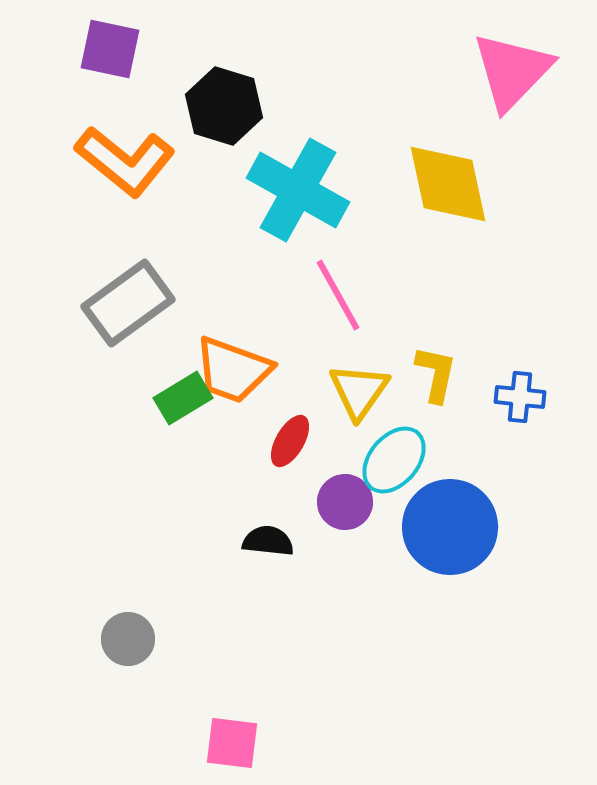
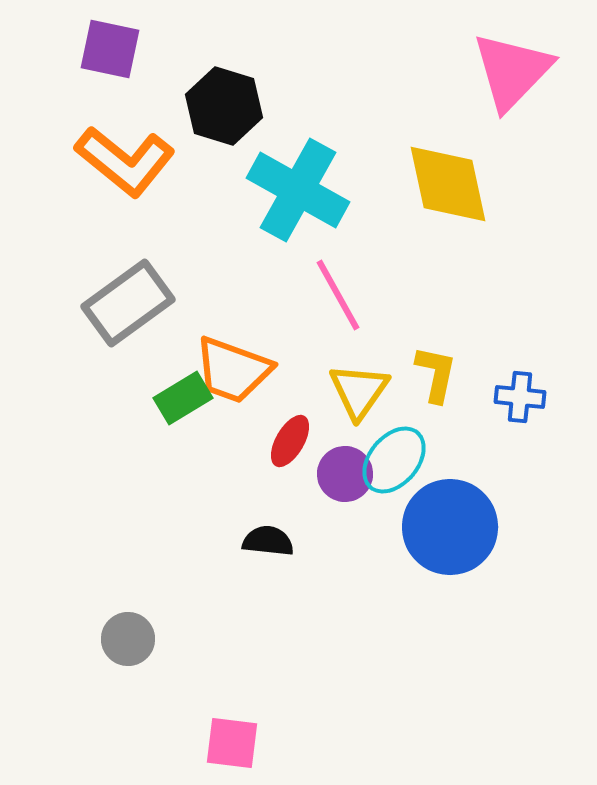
purple circle: moved 28 px up
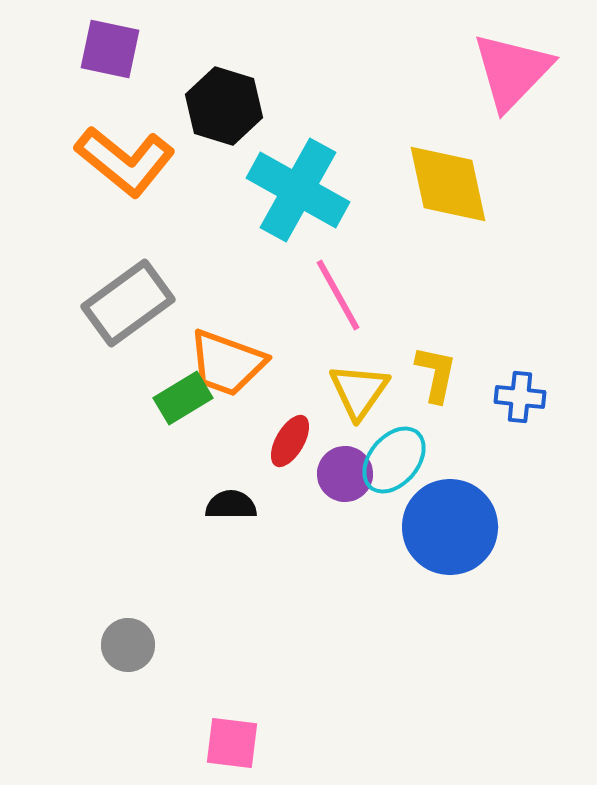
orange trapezoid: moved 6 px left, 7 px up
black semicircle: moved 37 px left, 36 px up; rotated 6 degrees counterclockwise
gray circle: moved 6 px down
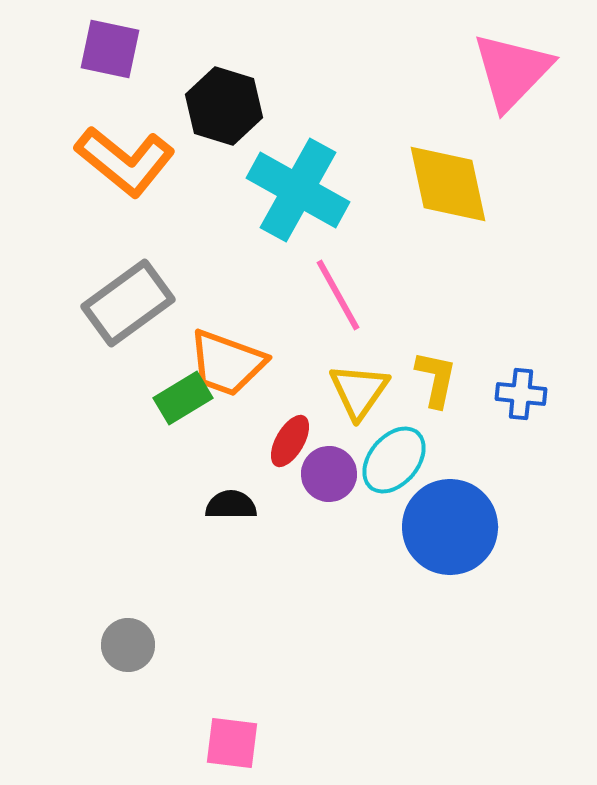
yellow L-shape: moved 5 px down
blue cross: moved 1 px right, 3 px up
purple circle: moved 16 px left
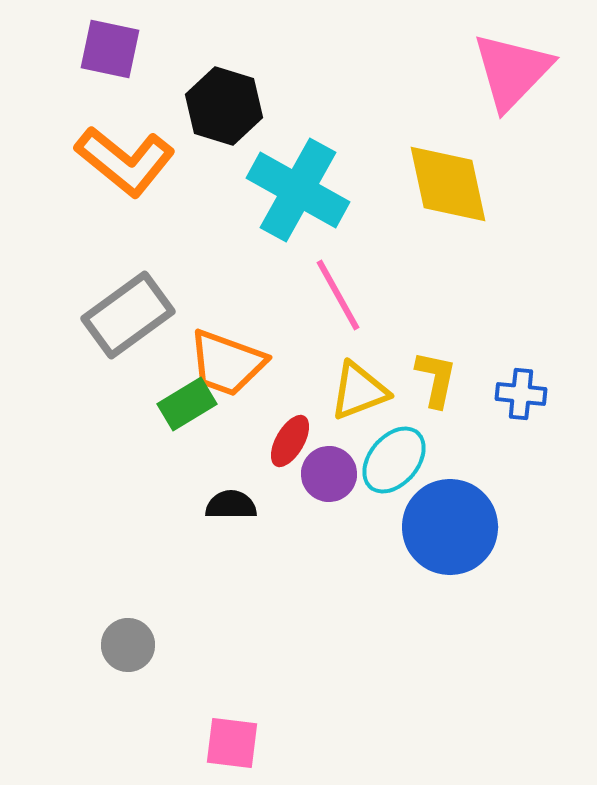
gray rectangle: moved 12 px down
yellow triangle: rotated 34 degrees clockwise
green rectangle: moved 4 px right, 6 px down
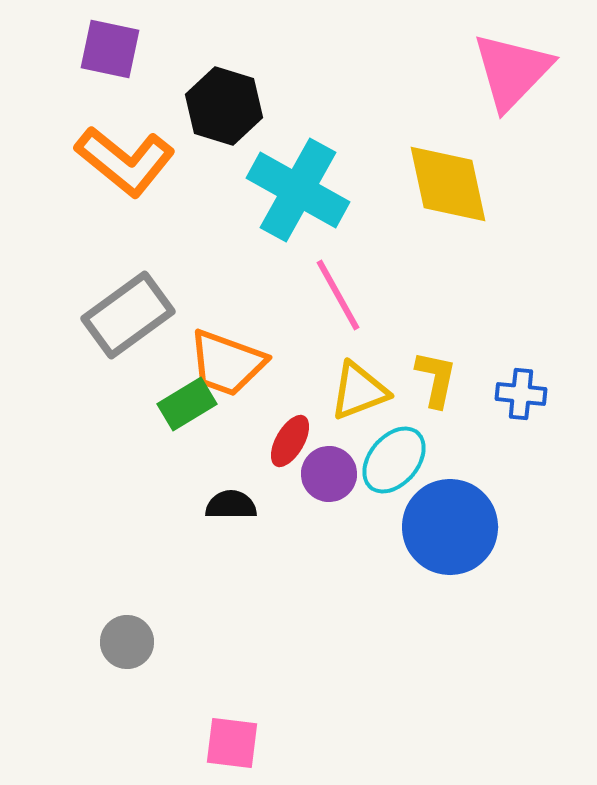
gray circle: moved 1 px left, 3 px up
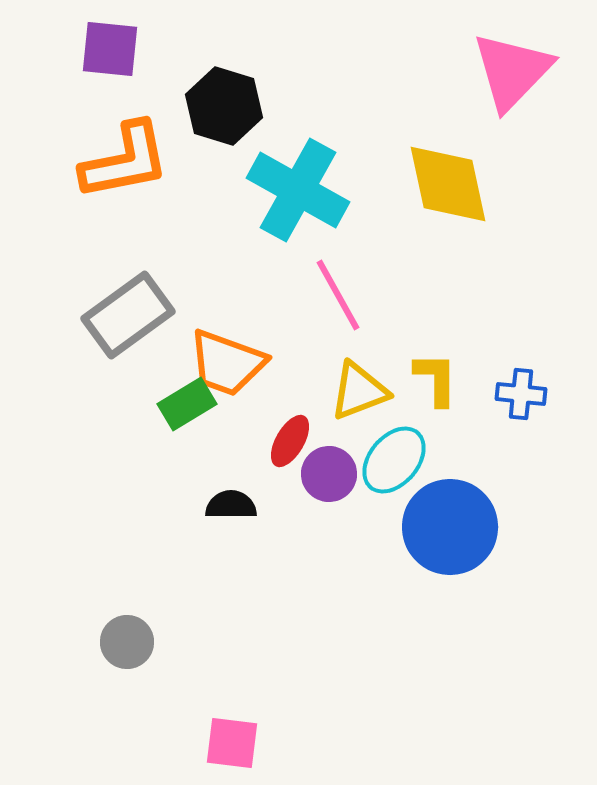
purple square: rotated 6 degrees counterclockwise
orange L-shape: rotated 50 degrees counterclockwise
yellow L-shape: rotated 12 degrees counterclockwise
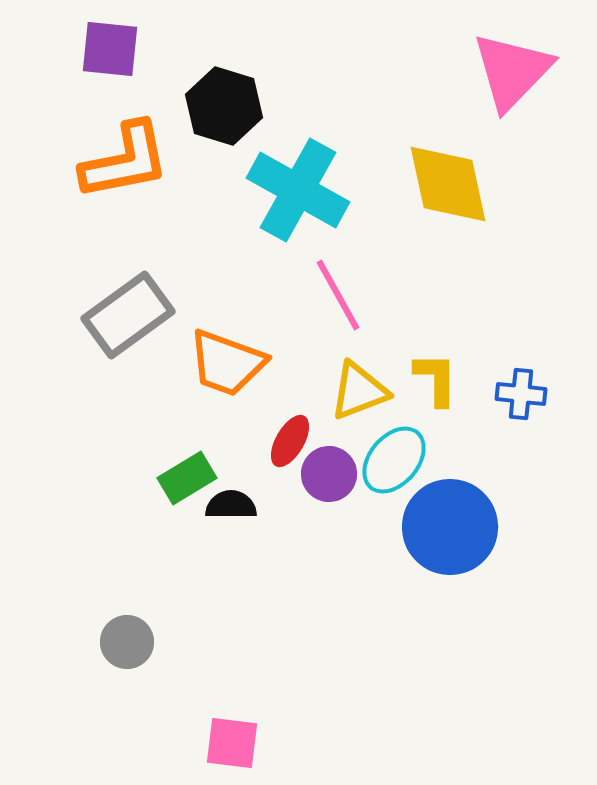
green rectangle: moved 74 px down
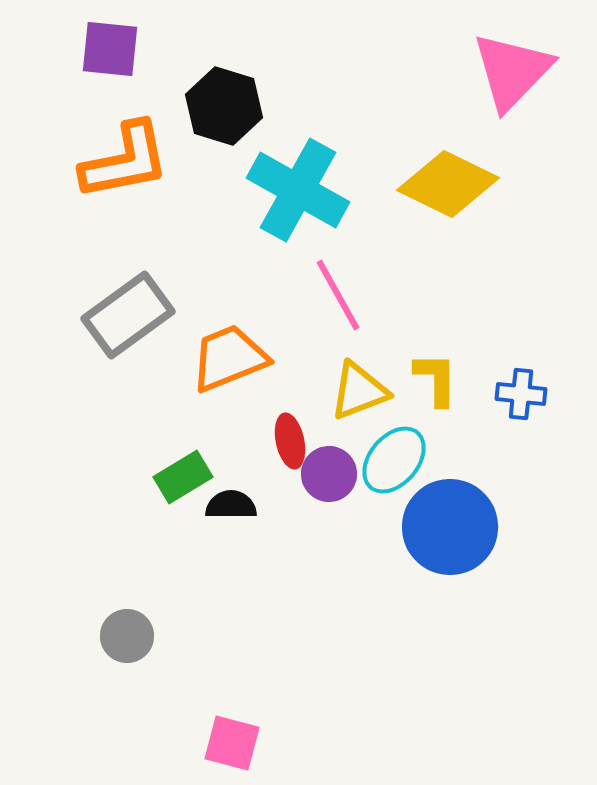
yellow diamond: rotated 52 degrees counterclockwise
orange trapezoid: moved 2 px right, 5 px up; rotated 138 degrees clockwise
red ellipse: rotated 42 degrees counterclockwise
green rectangle: moved 4 px left, 1 px up
gray circle: moved 6 px up
pink square: rotated 8 degrees clockwise
